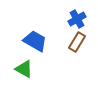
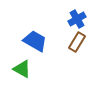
green triangle: moved 2 px left
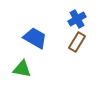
blue trapezoid: moved 3 px up
green triangle: rotated 18 degrees counterclockwise
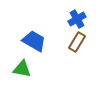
blue trapezoid: moved 1 px left, 3 px down
